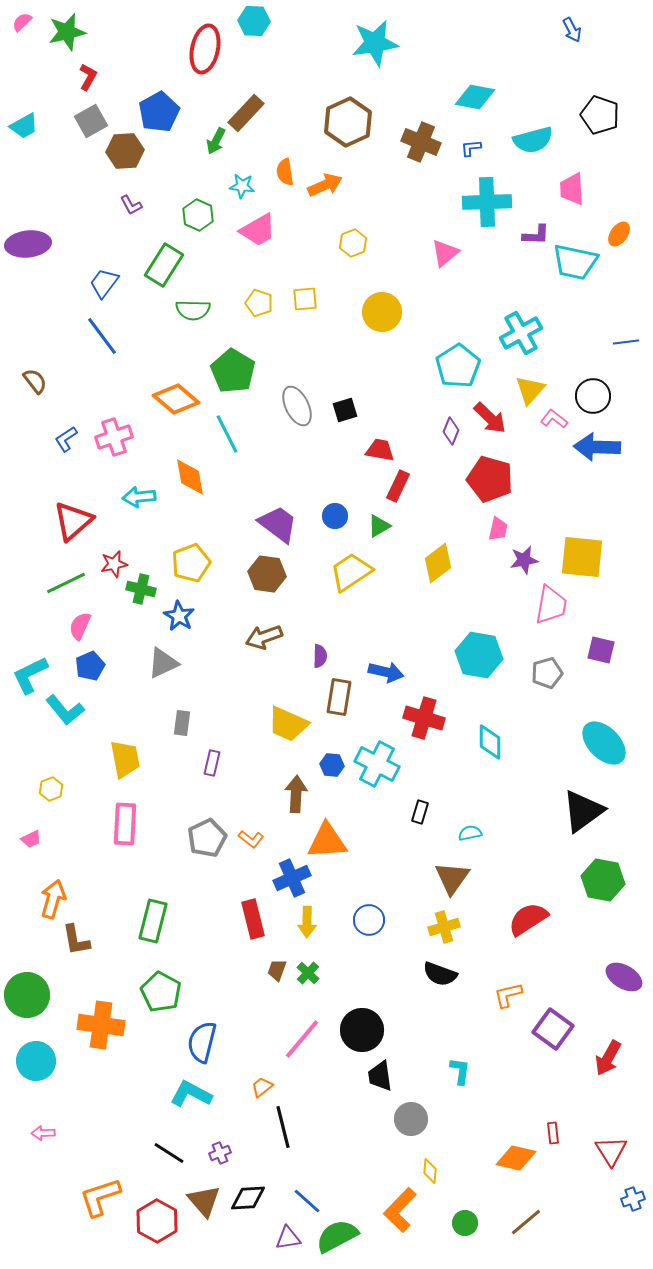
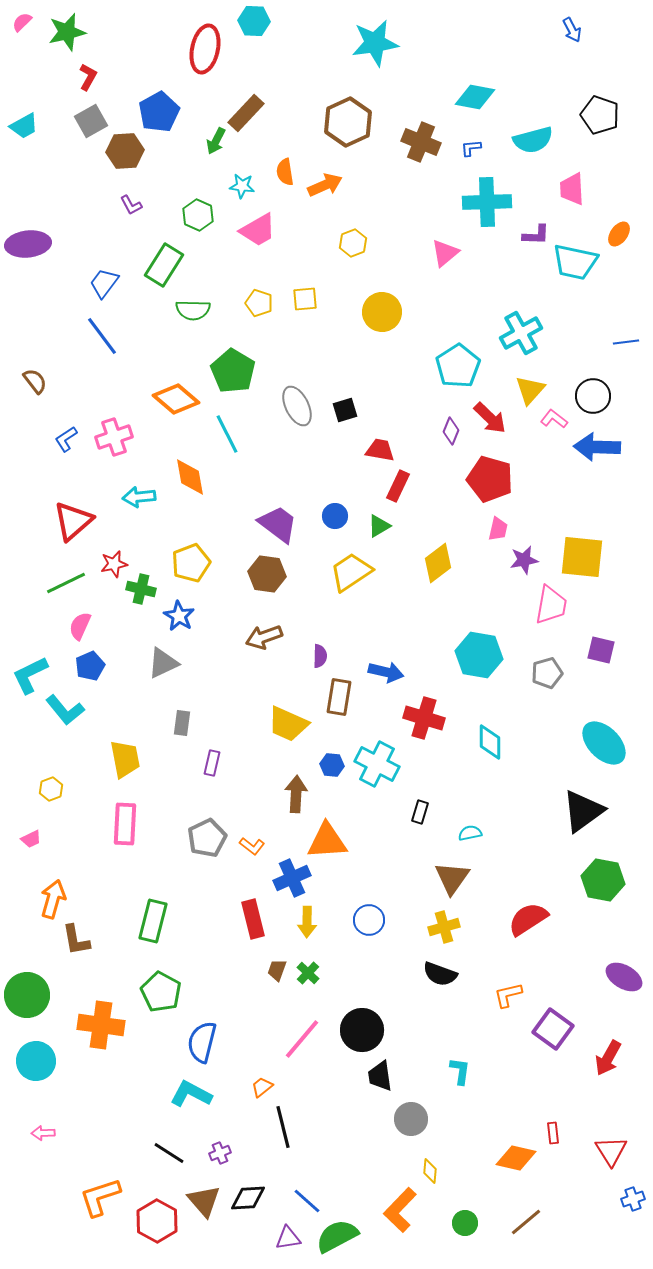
orange L-shape at (251, 839): moved 1 px right, 7 px down
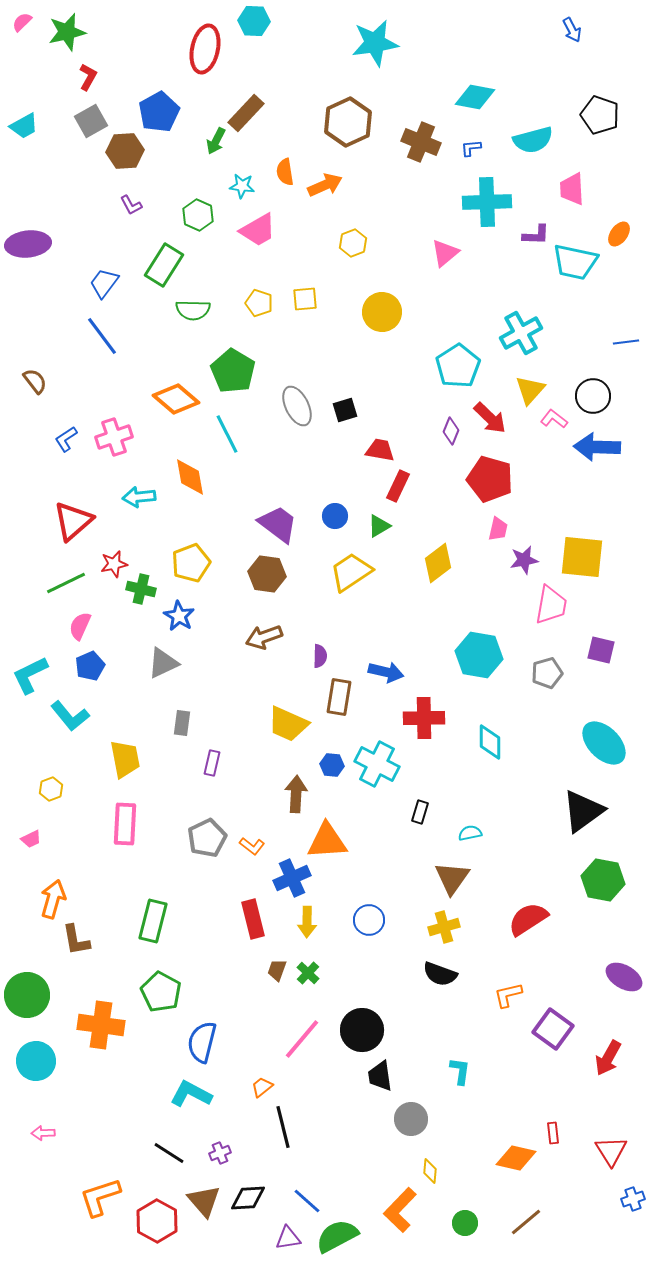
cyan L-shape at (65, 710): moved 5 px right, 6 px down
red cross at (424, 718): rotated 18 degrees counterclockwise
